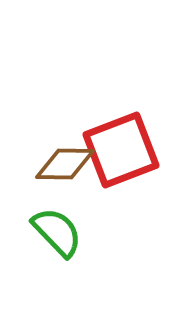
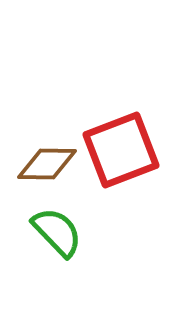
brown diamond: moved 18 px left
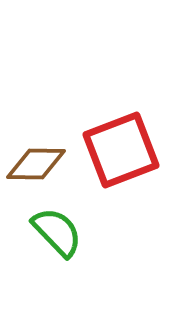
brown diamond: moved 11 px left
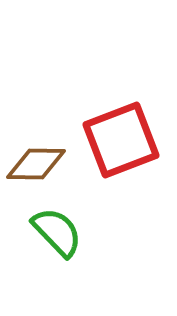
red square: moved 10 px up
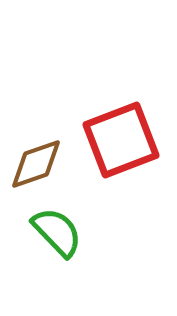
brown diamond: rotated 20 degrees counterclockwise
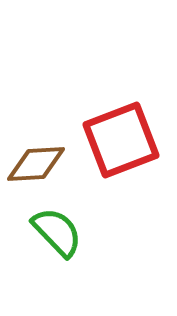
brown diamond: rotated 16 degrees clockwise
